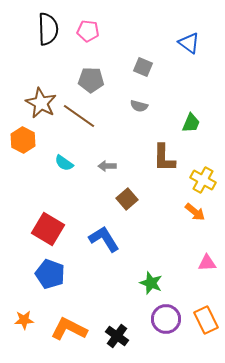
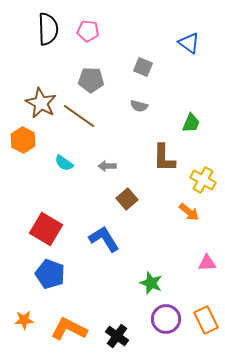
orange arrow: moved 6 px left
red square: moved 2 px left
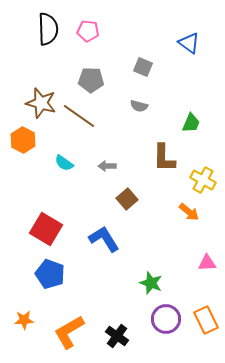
brown star: rotated 12 degrees counterclockwise
orange L-shape: moved 3 px down; rotated 57 degrees counterclockwise
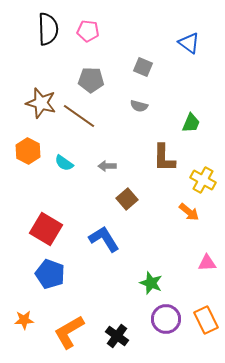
orange hexagon: moved 5 px right, 11 px down
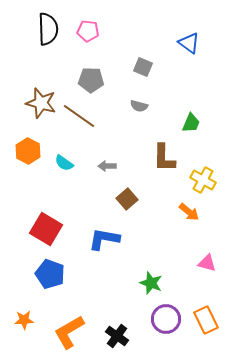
blue L-shape: rotated 48 degrees counterclockwise
pink triangle: rotated 18 degrees clockwise
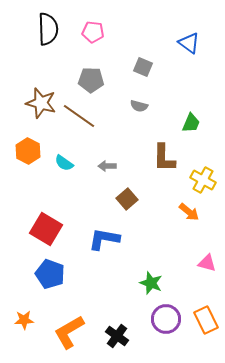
pink pentagon: moved 5 px right, 1 px down
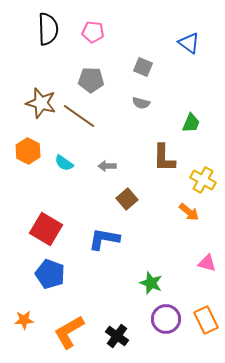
gray semicircle: moved 2 px right, 3 px up
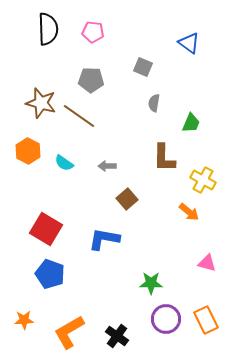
gray semicircle: moved 13 px right; rotated 84 degrees clockwise
green star: rotated 20 degrees counterclockwise
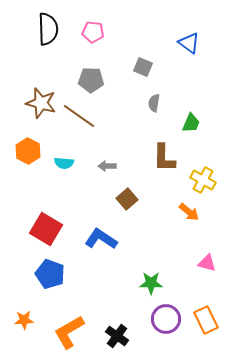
cyan semicircle: rotated 30 degrees counterclockwise
blue L-shape: moved 3 px left; rotated 24 degrees clockwise
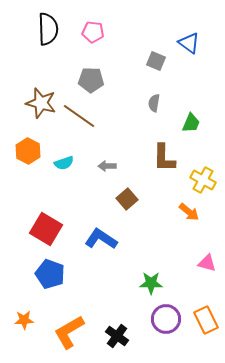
gray square: moved 13 px right, 6 px up
cyan semicircle: rotated 24 degrees counterclockwise
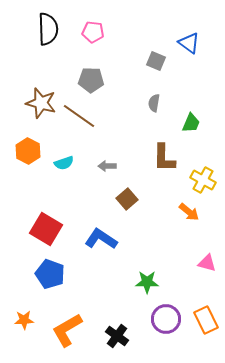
green star: moved 4 px left, 1 px up
orange L-shape: moved 2 px left, 2 px up
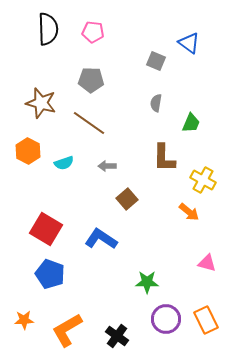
gray semicircle: moved 2 px right
brown line: moved 10 px right, 7 px down
